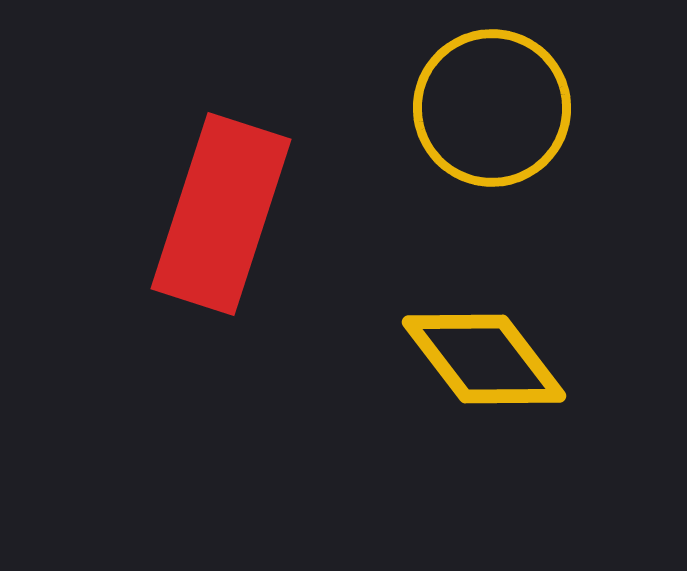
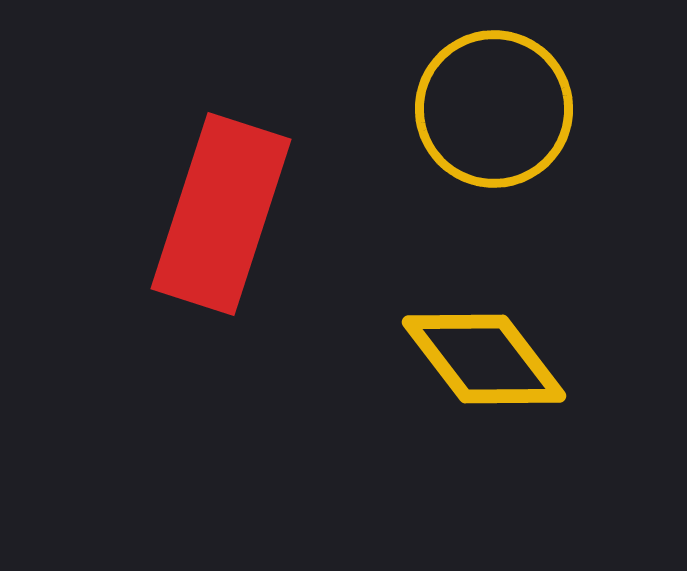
yellow circle: moved 2 px right, 1 px down
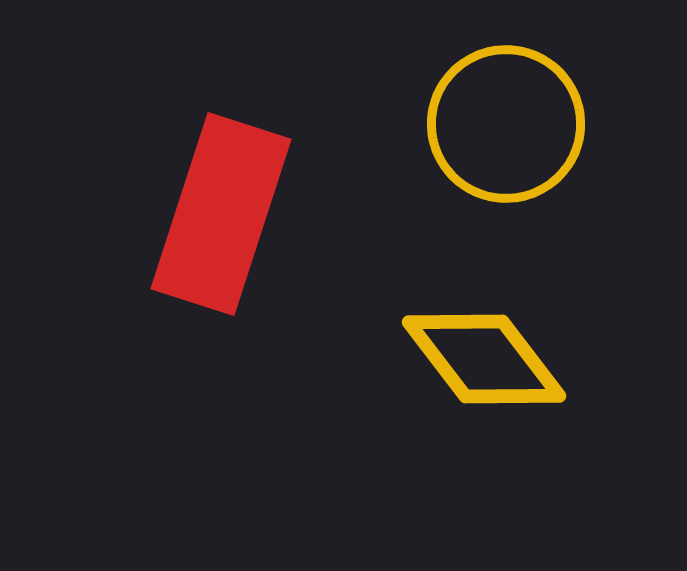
yellow circle: moved 12 px right, 15 px down
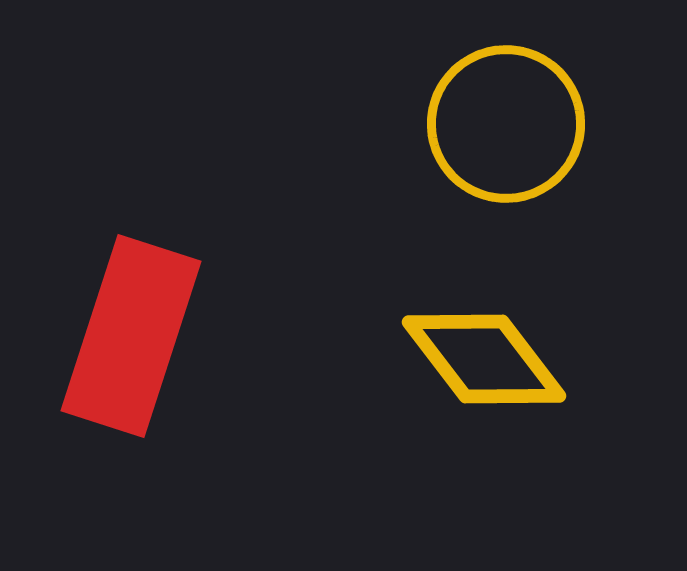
red rectangle: moved 90 px left, 122 px down
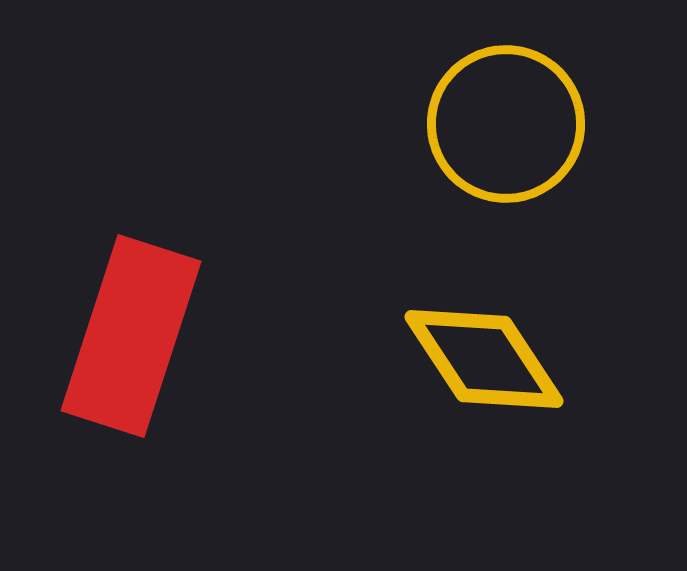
yellow diamond: rotated 4 degrees clockwise
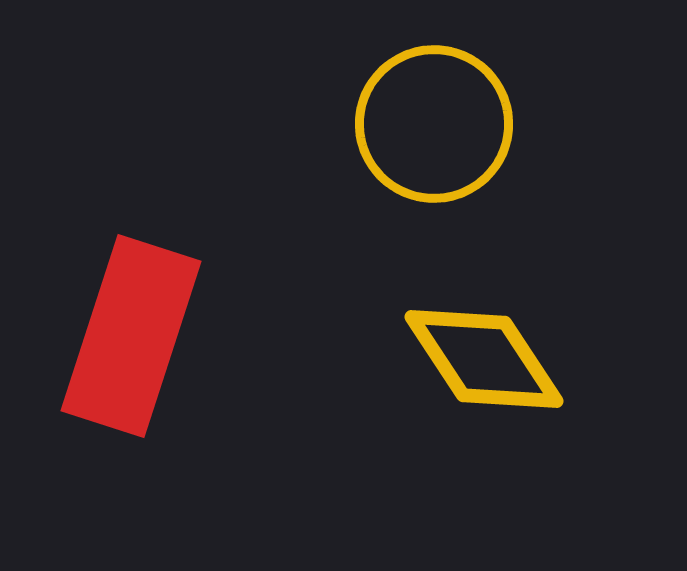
yellow circle: moved 72 px left
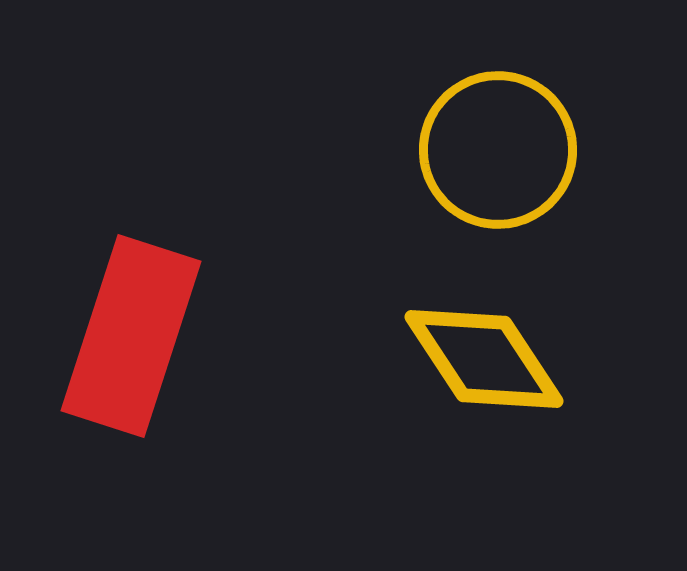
yellow circle: moved 64 px right, 26 px down
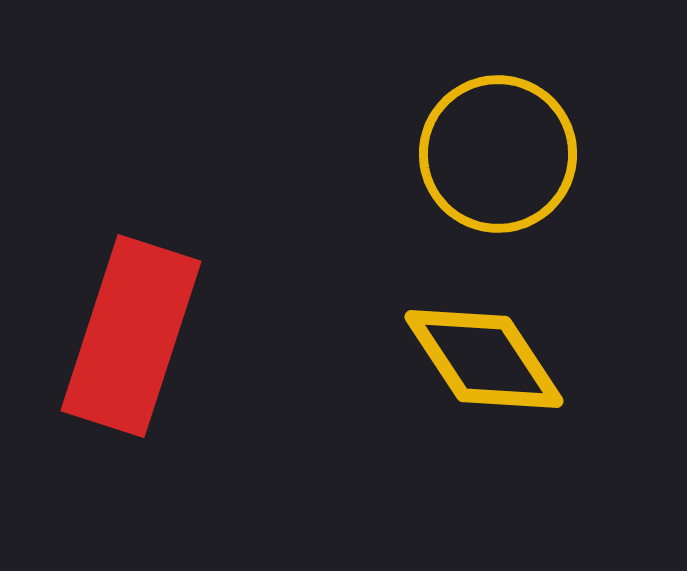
yellow circle: moved 4 px down
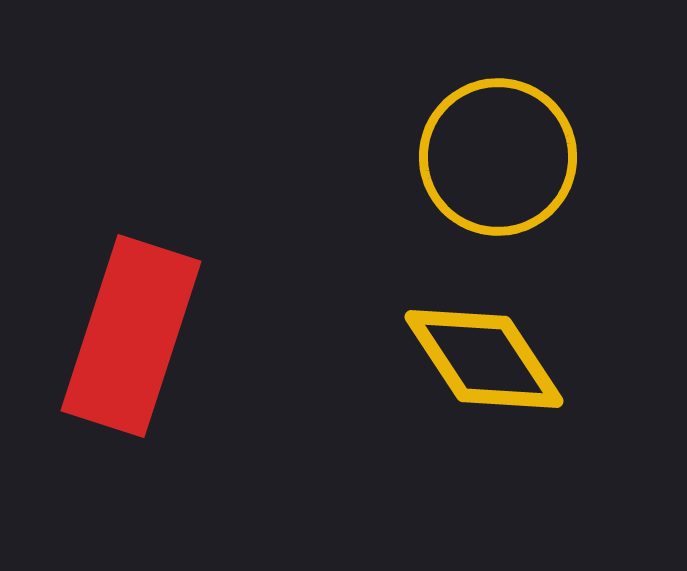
yellow circle: moved 3 px down
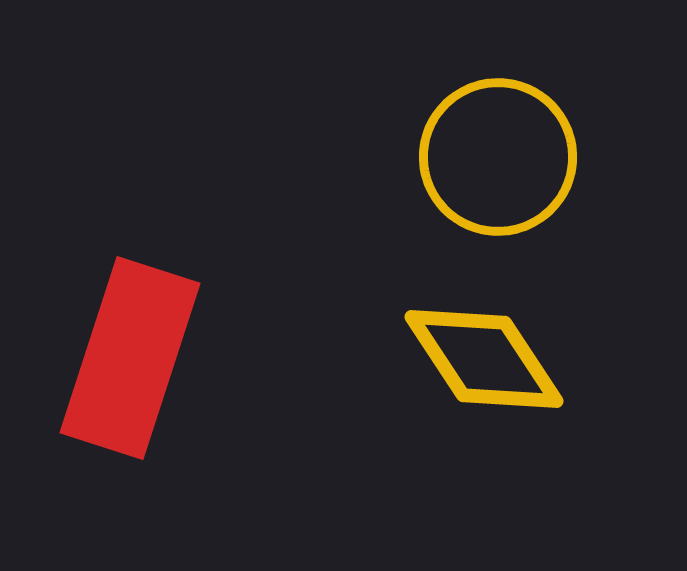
red rectangle: moved 1 px left, 22 px down
